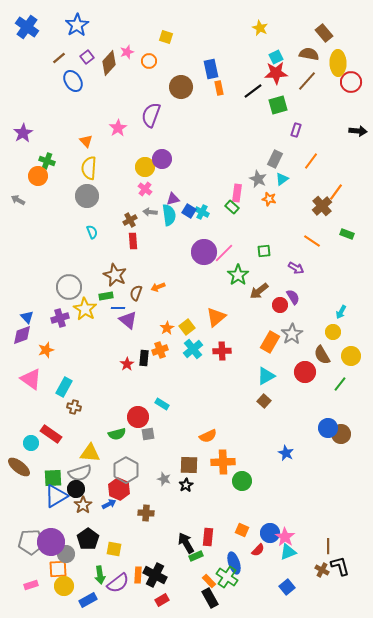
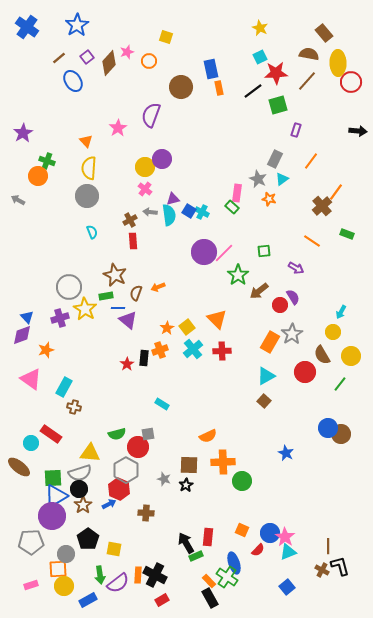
cyan square at (276, 57): moved 16 px left
orange triangle at (216, 317): moved 1 px right, 2 px down; rotated 35 degrees counterclockwise
red circle at (138, 417): moved 30 px down
black circle at (76, 489): moved 3 px right
purple circle at (51, 542): moved 1 px right, 26 px up
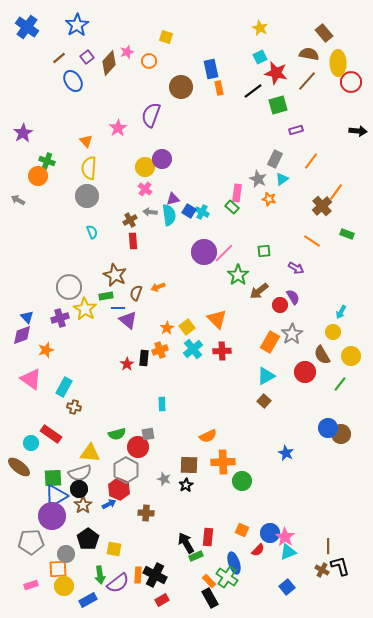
red star at (276, 73): rotated 15 degrees clockwise
purple rectangle at (296, 130): rotated 56 degrees clockwise
cyan rectangle at (162, 404): rotated 56 degrees clockwise
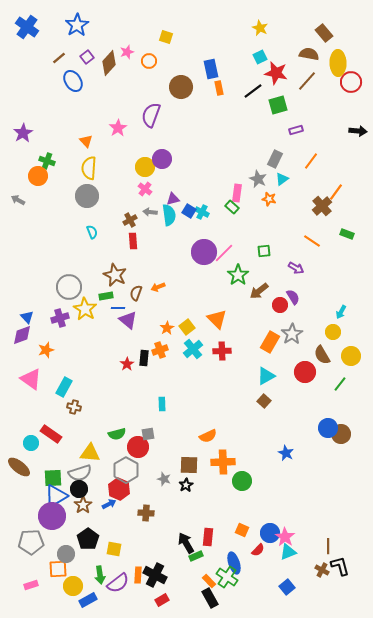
yellow circle at (64, 586): moved 9 px right
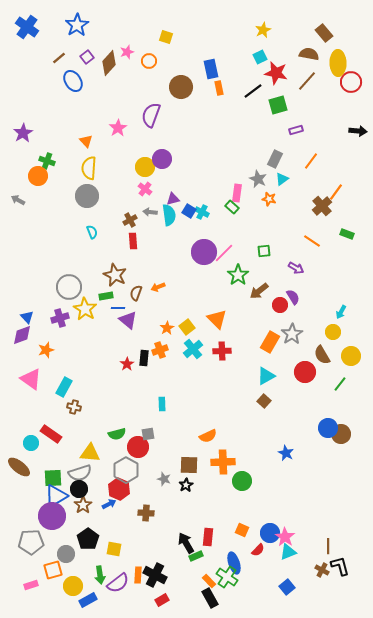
yellow star at (260, 28): moved 3 px right, 2 px down; rotated 21 degrees clockwise
orange square at (58, 569): moved 5 px left, 1 px down; rotated 12 degrees counterclockwise
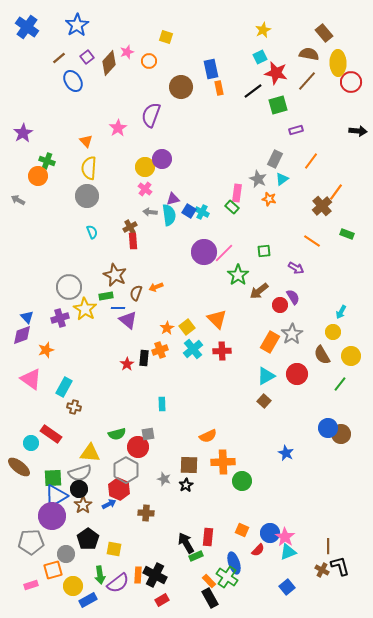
brown cross at (130, 220): moved 7 px down
orange arrow at (158, 287): moved 2 px left
red circle at (305, 372): moved 8 px left, 2 px down
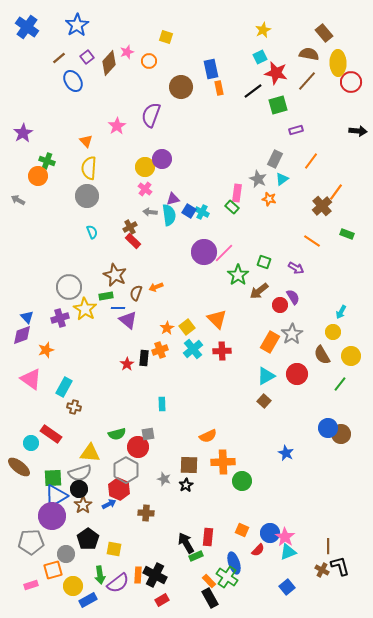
pink star at (118, 128): moved 1 px left, 2 px up
red rectangle at (133, 241): rotated 42 degrees counterclockwise
green square at (264, 251): moved 11 px down; rotated 24 degrees clockwise
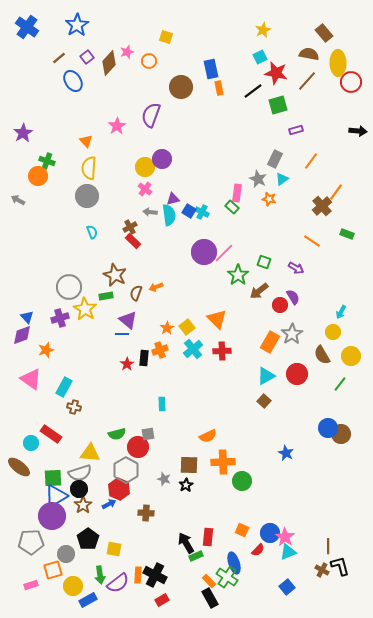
blue line at (118, 308): moved 4 px right, 26 px down
